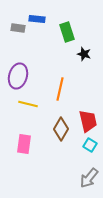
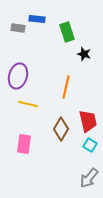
orange line: moved 6 px right, 2 px up
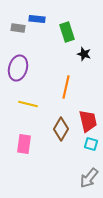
purple ellipse: moved 8 px up
cyan square: moved 1 px right, 1 px up; rotated 16 degrees counterclockwise
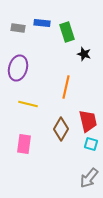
blue rectangle: moved 5 px right, 4 px down
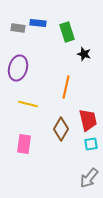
blue rectangle: moved 4 px left
red trapezoid: moved 1 px up
cyan square: rotated 24 degrees counterclockwise
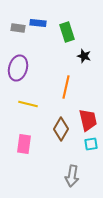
black star: moved 2 px down
gray arrow: moved 17 px left, 2 px up; rotated 30 degrees counterclockwise
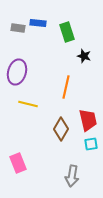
purple ellipse: moved 1 px left, 4 px down
pink rectangle: moved 6 px left, 19 px down; rotated 30 degrees counterclockwise
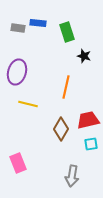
red trapezoid: rotated 90 degrees counterclockwise
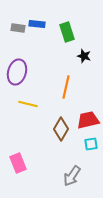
blue rectangle: moved 1 px left, 1 px down
gray arrow: rotated 25 degrees clockwise
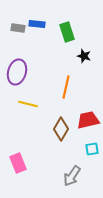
cyan square: moved 1 px right, 5 px down
